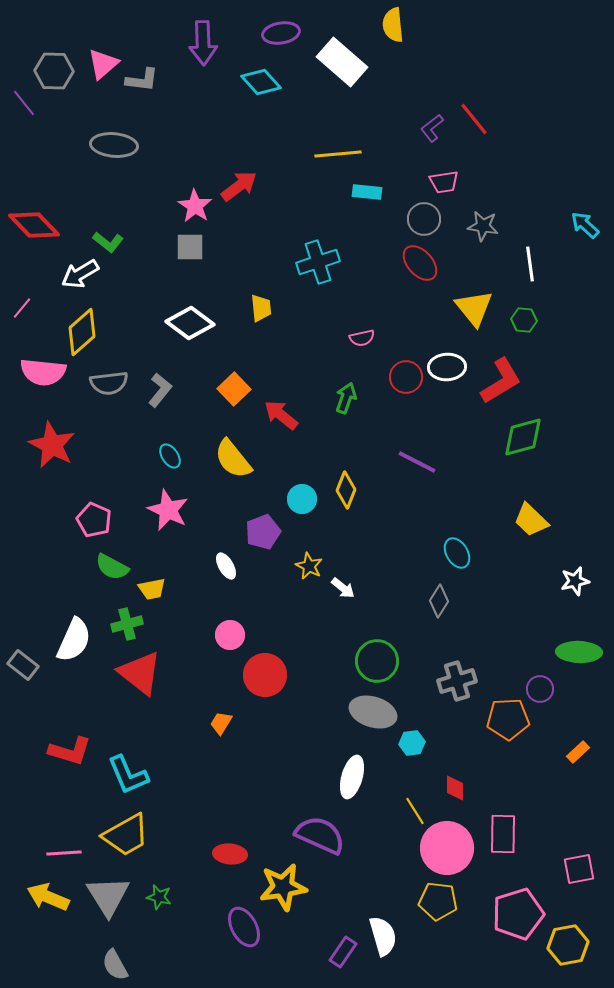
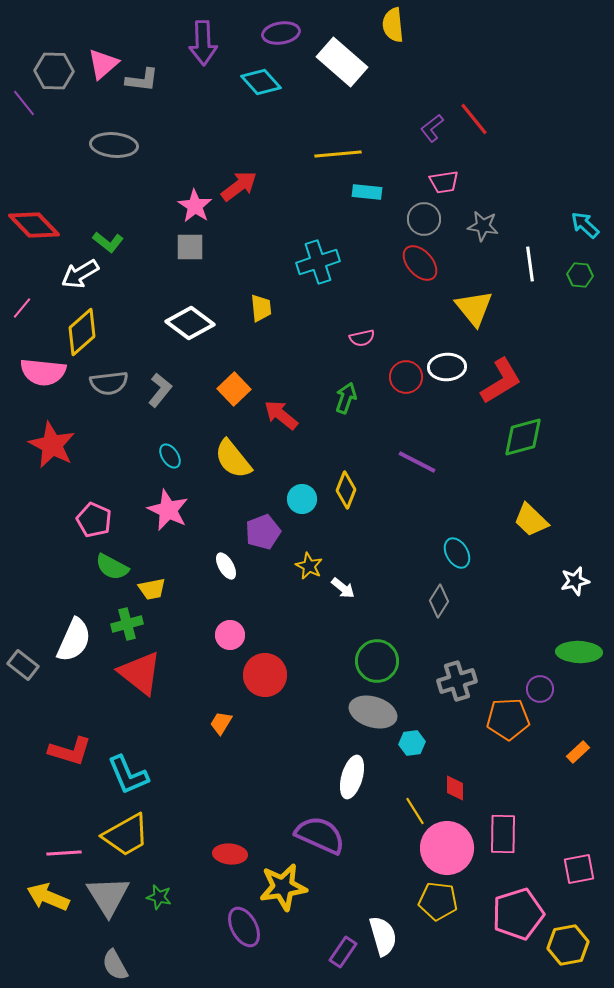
green hexagon at (524, 320): moved 56 px right, 45 px up
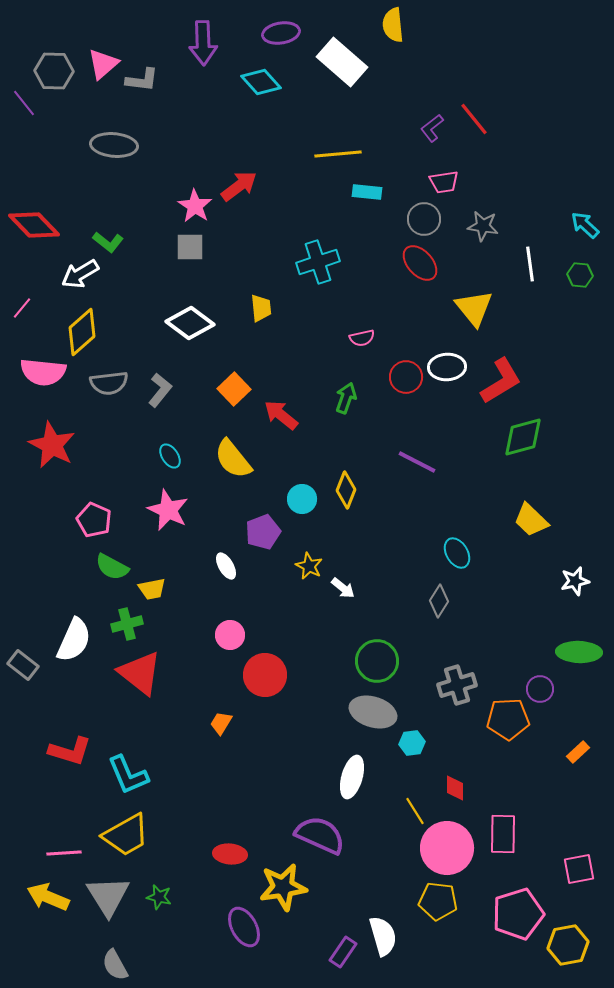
gray cross at (457, 681): moved 4 px down
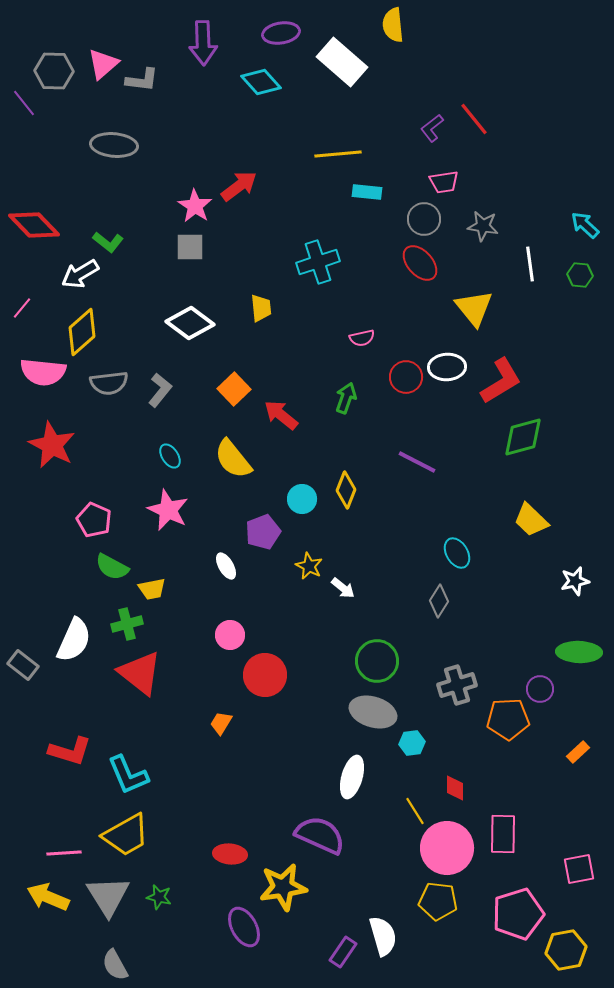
yellow hexagon at (568, 945): moved 2 px left, 5 px down
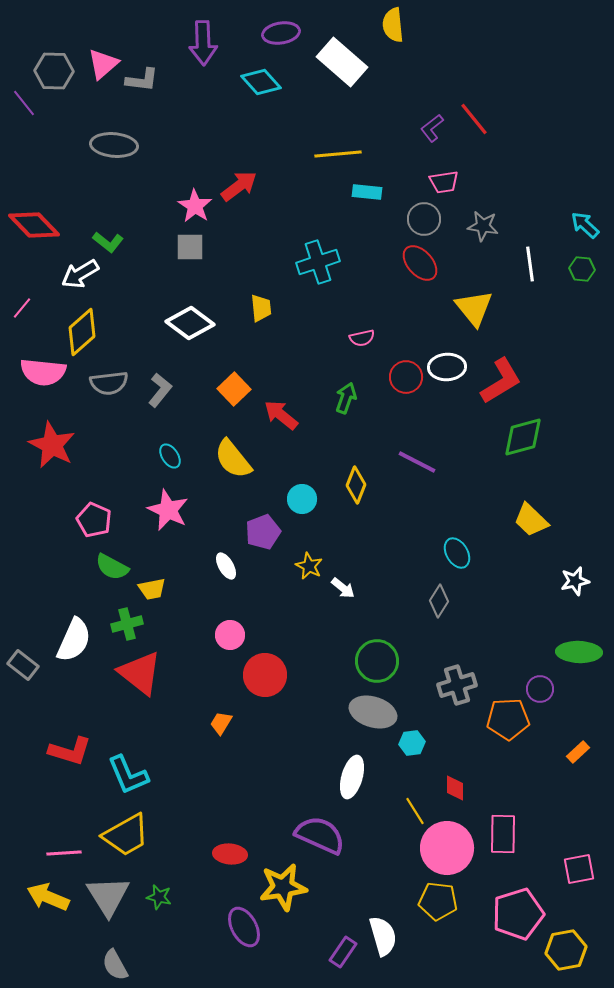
green hexagon at (580, 275): moved 2 px right, 6 px up
yellow diamond at (346, 490): moved 10 px right, 5 px up
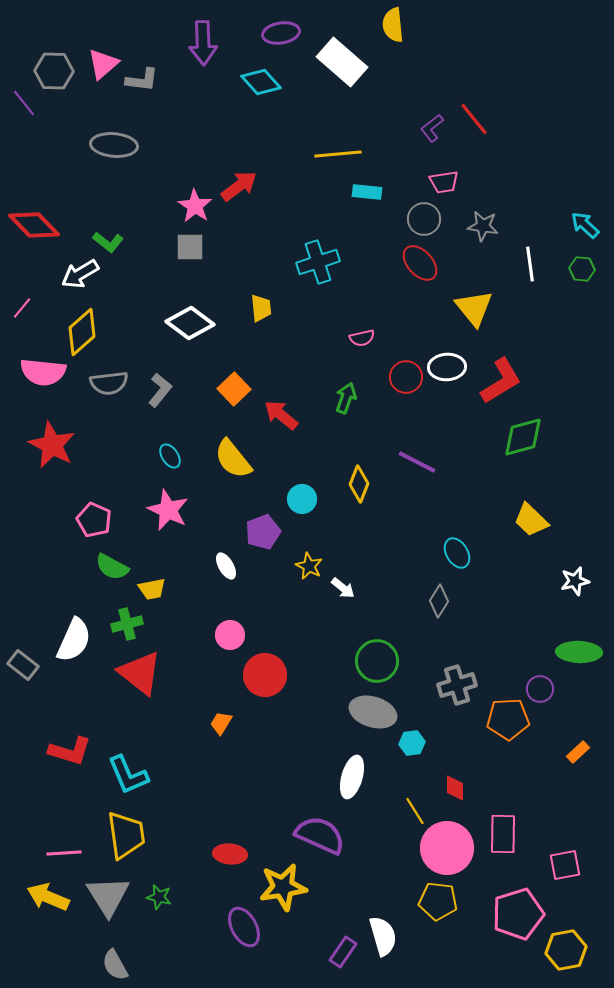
yellow diamond at (356, 485): moved 3 px right, 1 px up
yellow trapezoid at (126, 835): rotated 69 degrees counterclockwise
pink square at (579, 869): moved 14 px left, 4 px up
